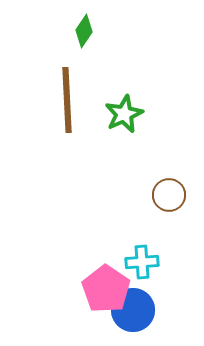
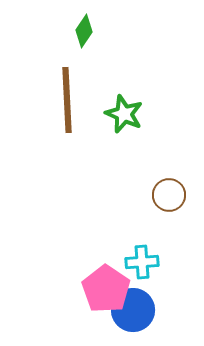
green star: rotated 24 degrees counterclockwise
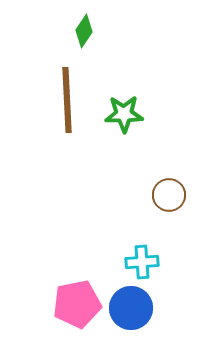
green star: rotated 24 degrees counterclockwise
pink pentagon: moved 29 px left, 15 px down; rotated 27 degrees clockwise
blue circle: moved 2 px left, 2 px up
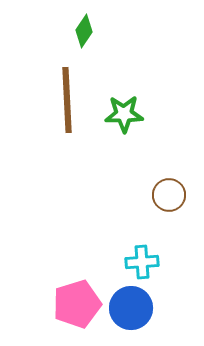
pink pentagon: rotated 6 degrees counterclockwise
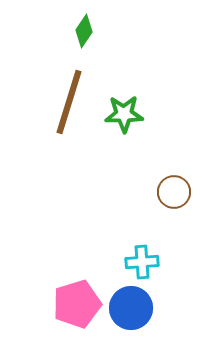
brown line: moved 2 px right, 2 px down; rotated 20 degrees clockwise
brown circle: moved 5 px right, 3 px up
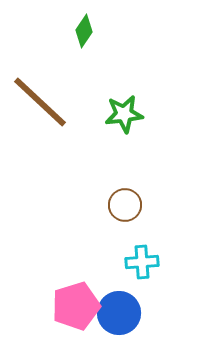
brown line: moved 29 px left; rotated 64 degrees counterclockwise
green star: rotated 6 degrees counterclockwise
brown circle: moved 49 px left, 13 px down
pink pentagon: moved 1 px left, 2 px down
blue circle: moved 12 px left, 5 px down
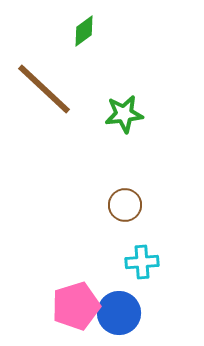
green diamond: rotated 20 degrees clockwise
brown line: moved 4 px right, 13 px up
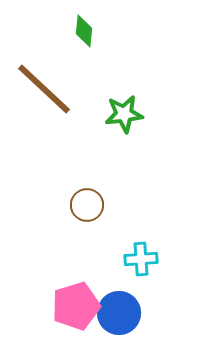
green diamond: rotated 48 degrees counterclockwise
brown circle: moved 38 px left
cyan cross: moved 1 px left, 3 px up
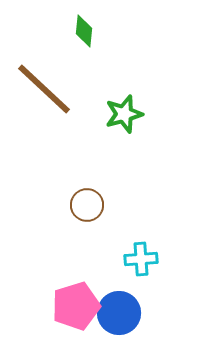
green star: rotated 9 degrees counterclockwise
